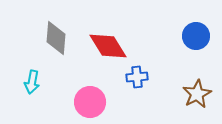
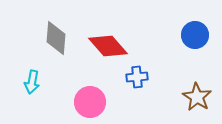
blue circle: moved 1 px left, 1 px up
red diamond: rotated 9 degrees counterclockwise
brown star: moved 3 px down; rotated 12 degrees counterclockwise
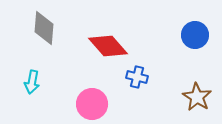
gray diamond: moved 12 px left, 10 px up
blue cross: rotated 20 degrees clockwise
pink circle: moved 2 px right, 2 px down
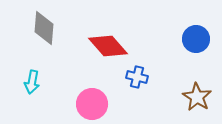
blue circle: moved 1 px right, 4 px down
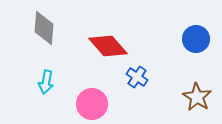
blue cross: rotated 20 degrees clockwise
cyan arrow: moved 14 px right
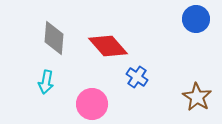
gray diamond: moved 10 px right, 10 px down
blue circle: moved 20 px up
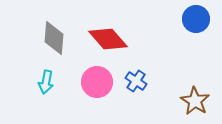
red diamond: moved 7 px up
blue cross: moved 1 px left, 4 px down
brown star: moved 2 px left, 4 px down
pink circle: moved 5 px right, 22 px up
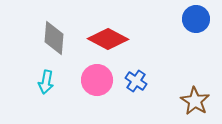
red diamond: rotated 21 degrees counterclockwise
pink circle: moved 2 px up
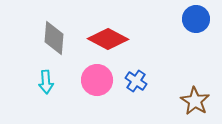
cyan arrow: rotated 15 degrees counterclockwise
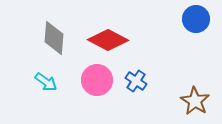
red diamond: moved 1 px down
cyan arrow: rotated 50 degrees counterclockwise
